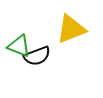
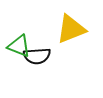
black semicircle: rotated 16 degrees clockwise
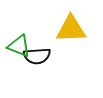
yellow triangle: rotated 20 degrees clockwise
